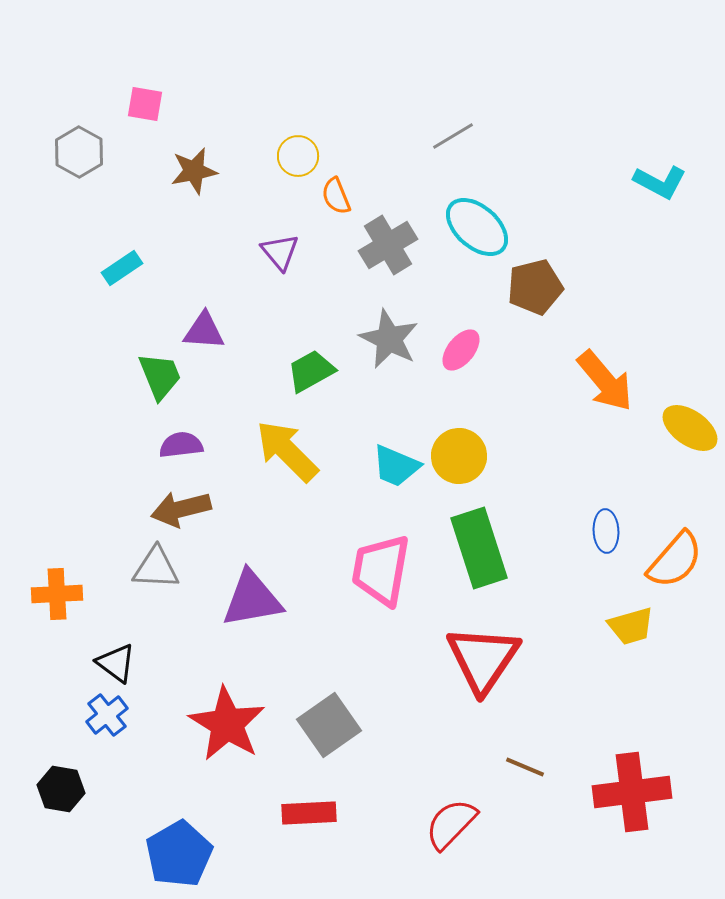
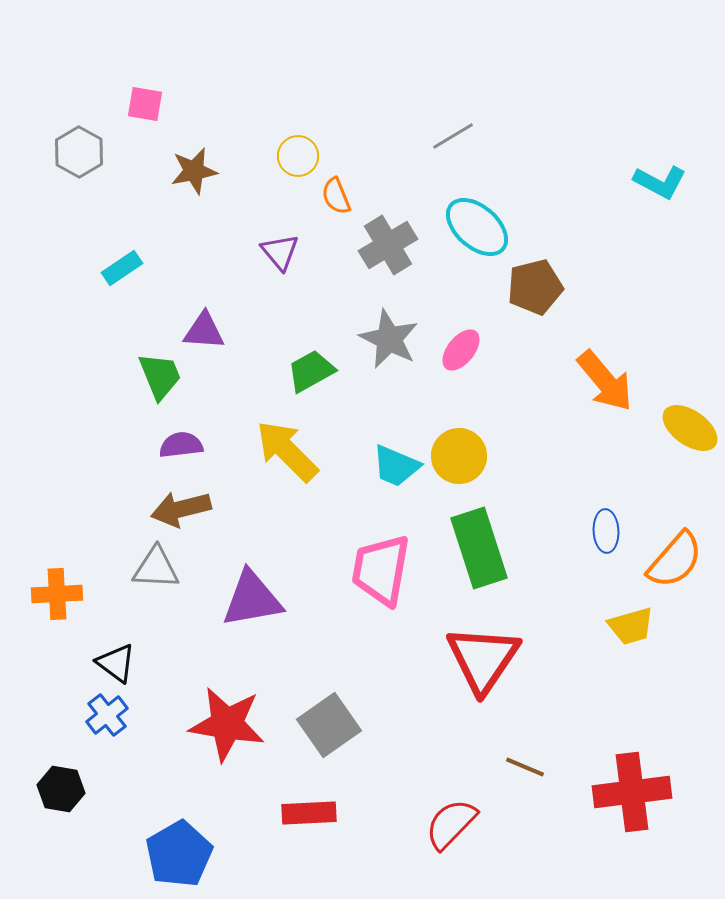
red star at (227, 724): rotated 22 degrees counterclockwise
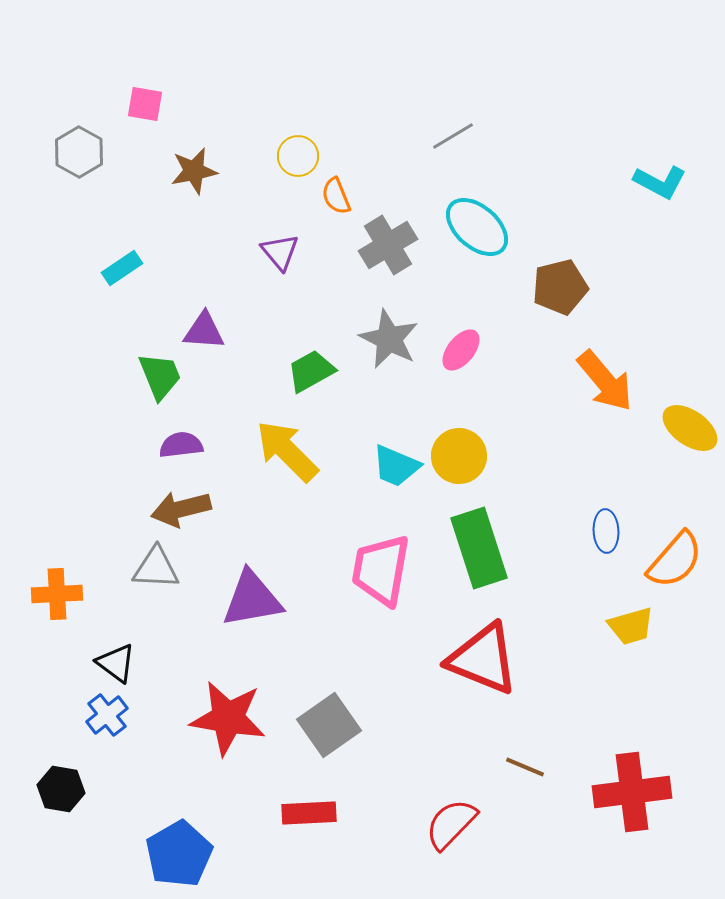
brown pentagon at (535, 287): moved 25 px right
red triangle at (483, 659): rotated 42 degrees counterclockwise
red star at (227, 724): moved 1 px right, 6 px up
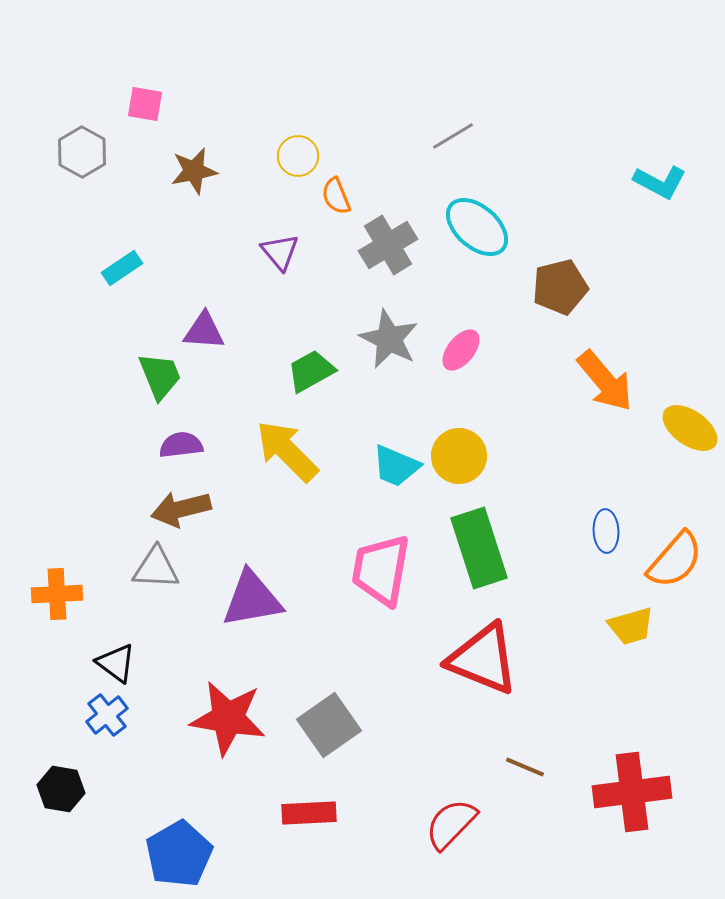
gray hexagon at (79, 152): moved 3 px right
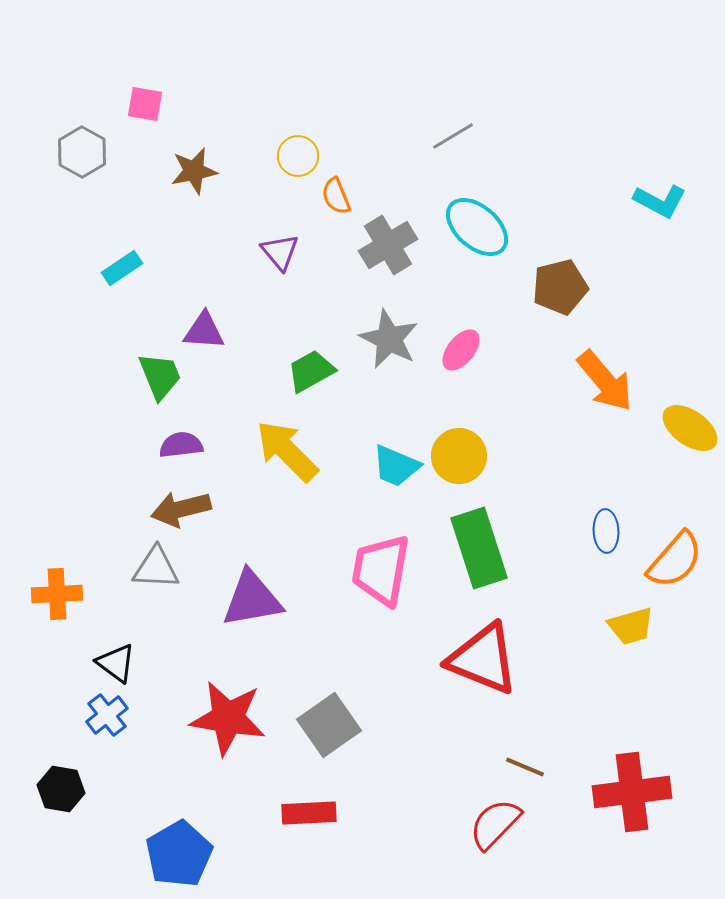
cyan L-shape at (660, 182): moved 19 px down
red semicircle at (451, 824): moved 44 px right
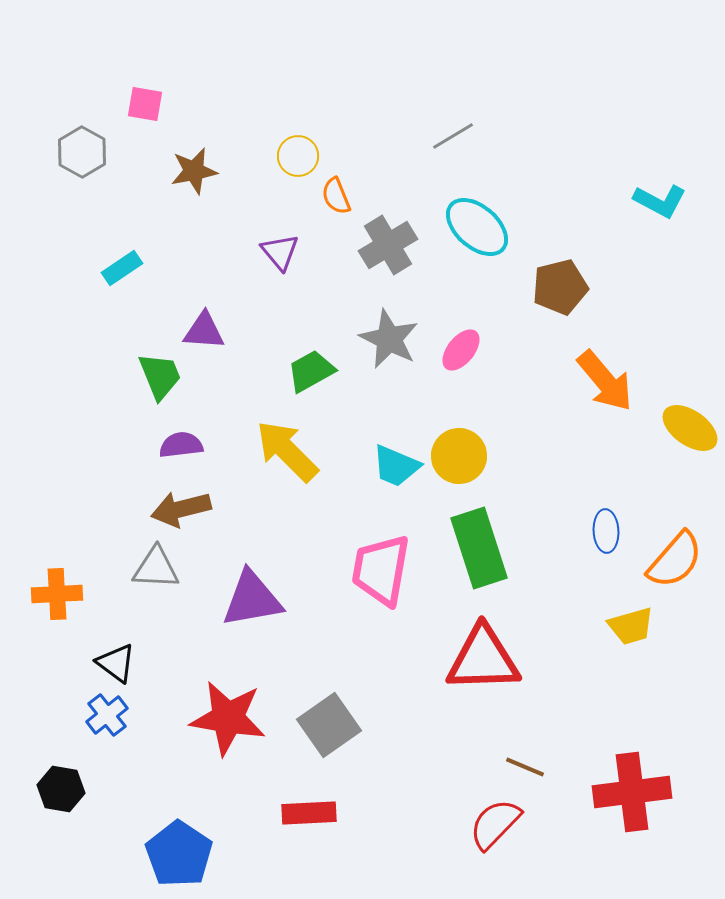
red triangle at (483, 659): rotated 24 degrees counterclockwise
blue pentagon at (179, 854): rotated 8 degrees counterclockwise
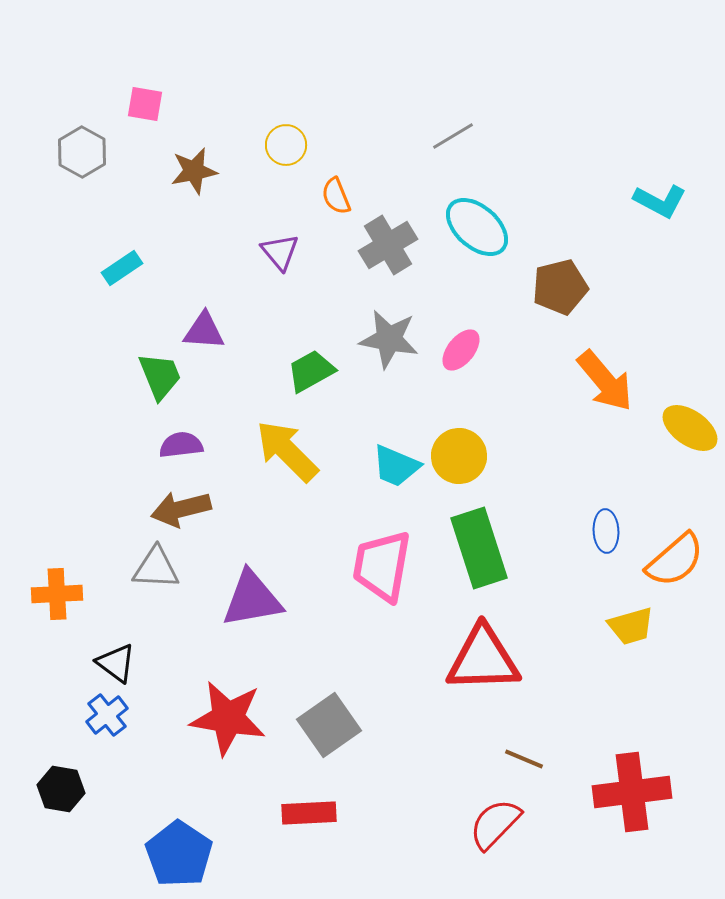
yellow circle at (298, 156): moved 12 px left, 11 px up
gray star at (389, 339): rotated 16 degrees counterclockwise
orange semicircle at (675, 560): rotated 8 degrees clockwise
pink trapezoid at (381, 570): moved 1 px right, 4 px up
brown line at (525, 767): moved 1 px left, 8 px up
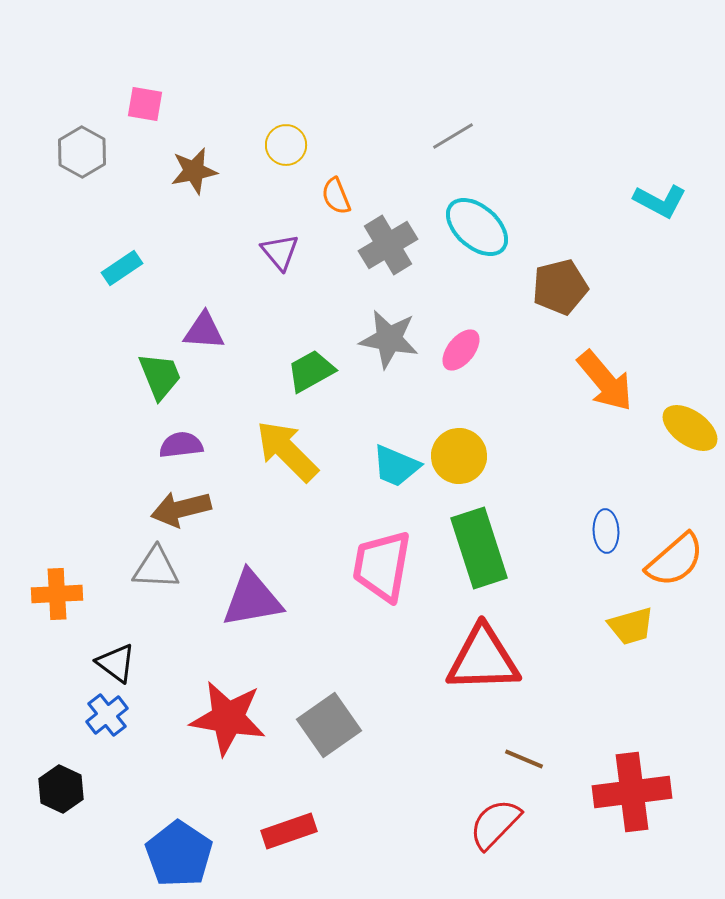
black hexagon at (61, 789): rotated 15 degrees clockwise
red rectangle at (309, 813): moved 20 px left, 18 px down; rotated 16 degrees counterclockwise
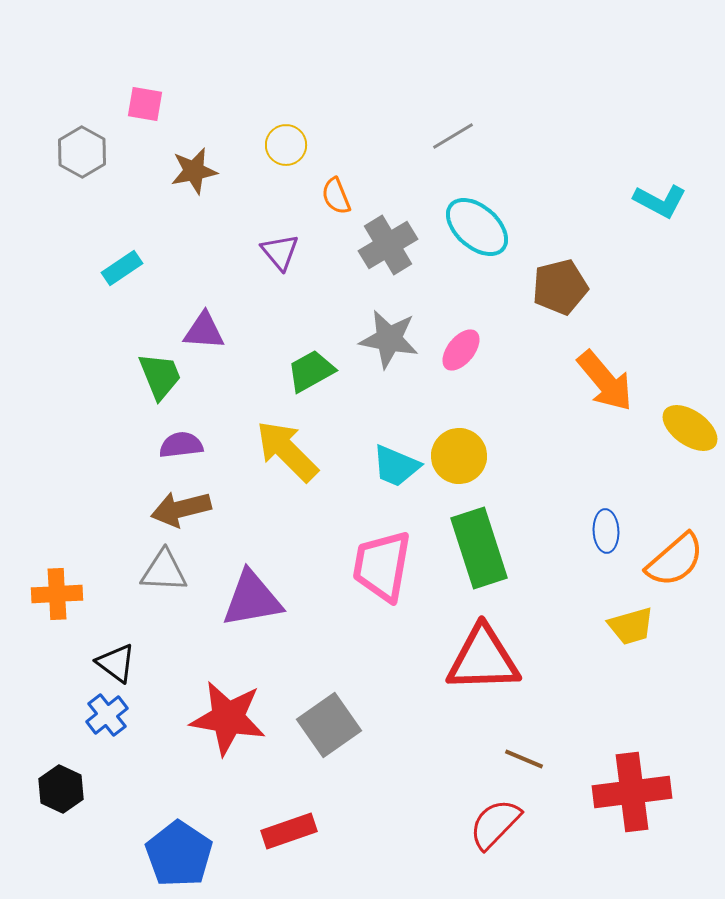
gray triangle at (156, 568): moved 8 px right, 3 px down
